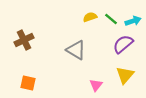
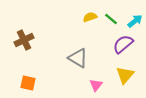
cyan arrow: moved 2 px right; rotated 21 degrees counterclockwise
gray triangle: moved 2 px right, 8 px down
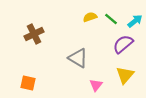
brown cross: moved 10 px right, 6 px up
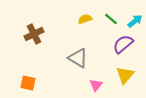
yellow semicircle: moved 5 px left, 2 px down
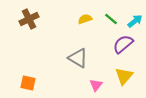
brown cross: moved 5 px left, 15 px up
yellow triangle: moved 1 px left, 1 px down
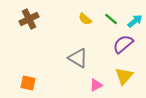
yellow semicircle: rotated 120 degrees counterclockwise
pink triangle: rotated 24 degrees clockwise
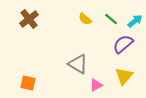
brown cross: rotated 12 degrees counterclockwise
gray triangle: moved 6 px down
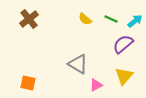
green line: rotated 16 degrees counterclockwise
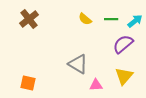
green line: rotated 24 degrees counterclockwise
pink triangle: rotated 24 degrees clockwise
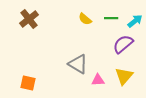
green line: moved 1 px up
pink triangle: moved 2 px right, 5 px up
